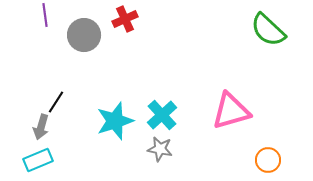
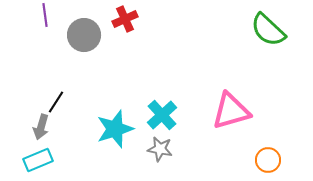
cyan star: moved 8 px down
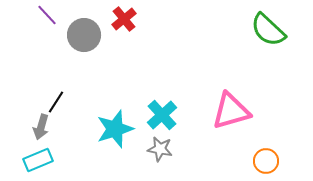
purple line: moved 2 px right; rotated 35 degrees counterclockwise
red cross: moved 1 px left; rotated 15 degrees counterclockwise
orange circle: moved 2 px left, 1 px down
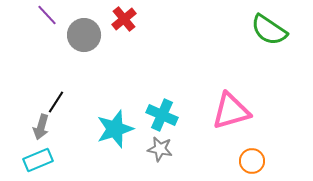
green semicircle: moved 1 px right; rotated 9 degrees counterclockwise
cyan cross: rotated 24 degrees counterclockwise
orange circle: moved 14 px left
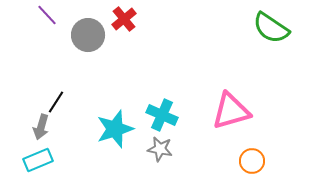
green semicircle: moved 2 px right, 2 px up
gray circle: moved 4 px right
